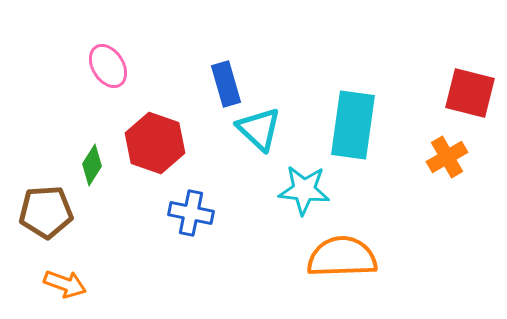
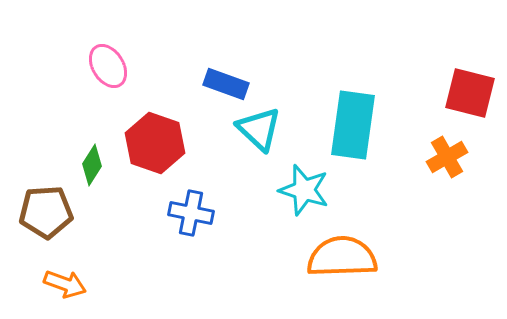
blue rectangle: rotated 54 degrees counterclockwise
cyan star: rotated 12 degrees clockwise
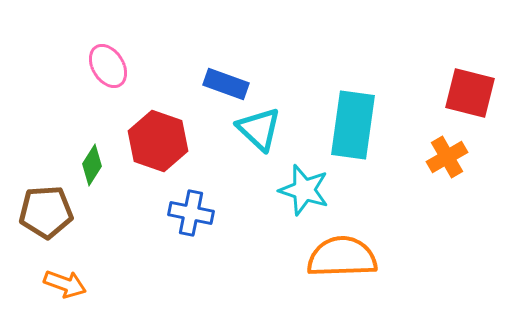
red hexagon: moved 3 px right, 2 px up
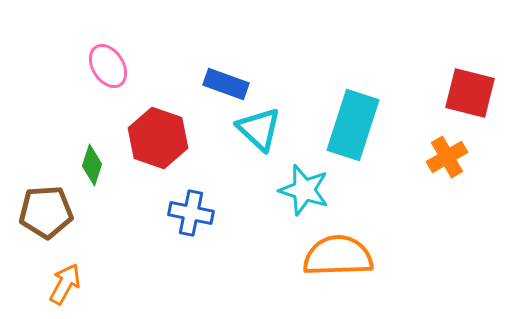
cyan rectangle: rotated 10 degrees clockwise
red hexagon: moved 3 px up
green diamond: rotated 15 degrees counterclockwise
orange semicircle: moved 4 px left, 1 px up
orange arrow: rotated 81 degrees counterclockwise
